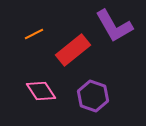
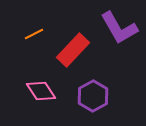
purple L-shape: moved 5 px right, 2 px down
red rectangle: rotated 8 degrees counterclockwise
purple hexagon: rotated 12 degrees clockwise
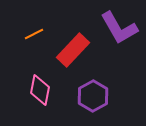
pink diamond: moved 1 px left, 1 px up; rotated 44 degrees clockwise
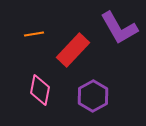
orange line: rotated 18 degrees clockwise
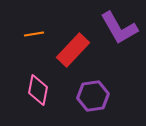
pink diamond: moved 2 px left
purple hexagon: rotated 20 degrees clockwise
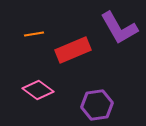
red rectangle: rotated 24 degrees clockwise
pink diamond: rotated 64 degrees counterclockwise
purple hexagon: moved 4 px right, 9 px down
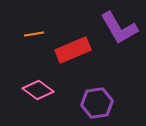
purple hexagon: moved 2 px up
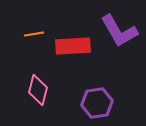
purple L-shape: moved 3 px down
red rectangle: moved 4 px up; rotated 20 degrees clockwise
pink diamond: rotated 68 degrees clockwise
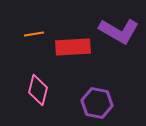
purple L-shape: rotated 30 degrees counterclockwise
red rectangle: moved 1 px down
purple hexagon: rotated 20 degrees clockwise
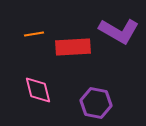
pink diamond: rotated 28 degrees counterclockwise
purple hexagon: moved 1 px left
